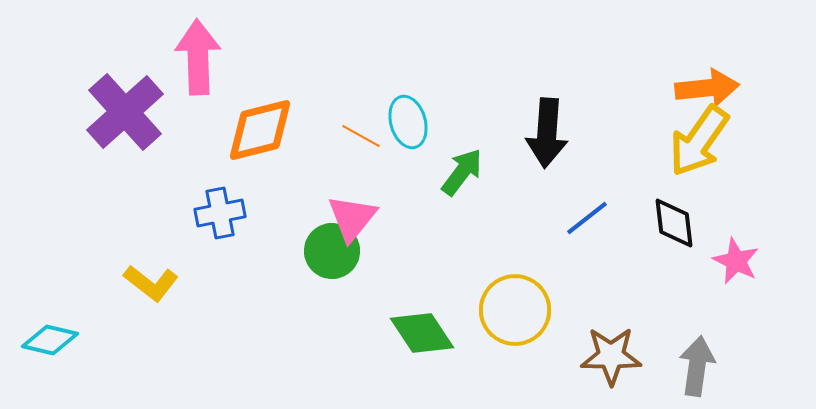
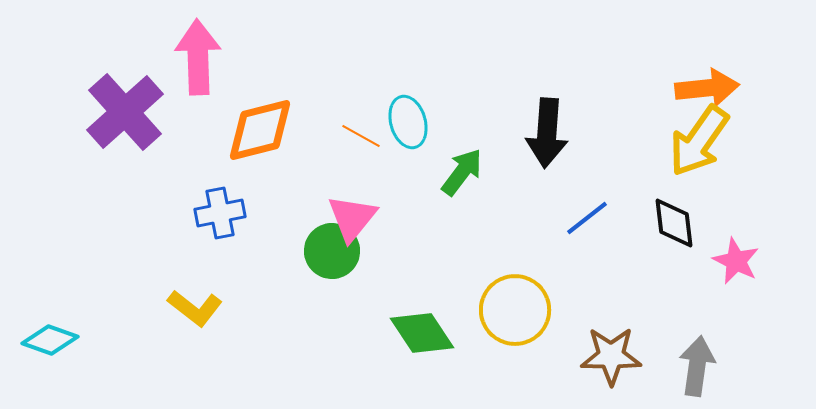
yellow L-shape: moved 44 px right, 25 px down
cyan diamond: rotated 6 degrees clockwise
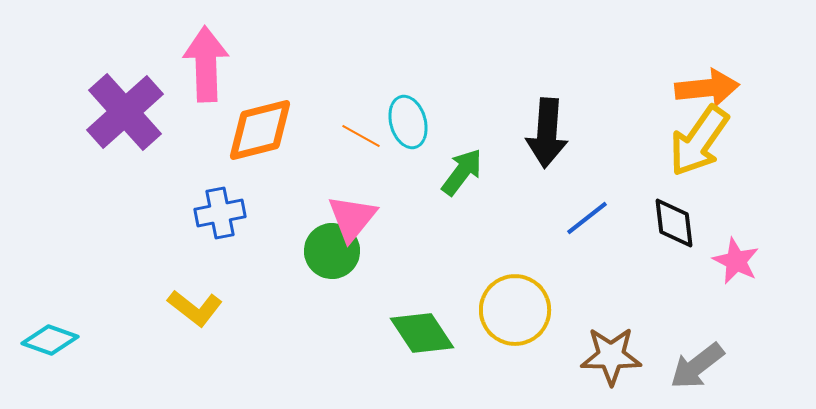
pink arrow: moved 8 px right, 7 px down
gray arrow: rotated 136 degrees counterclockwise
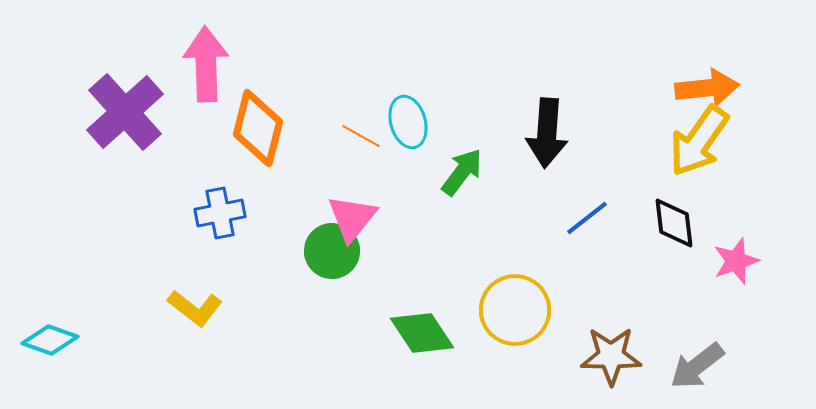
orange diamond: moved 2 px left, 2 px up; rotated 62 degrees counterclockwise
pink star: rotated 27 degrees clockwise
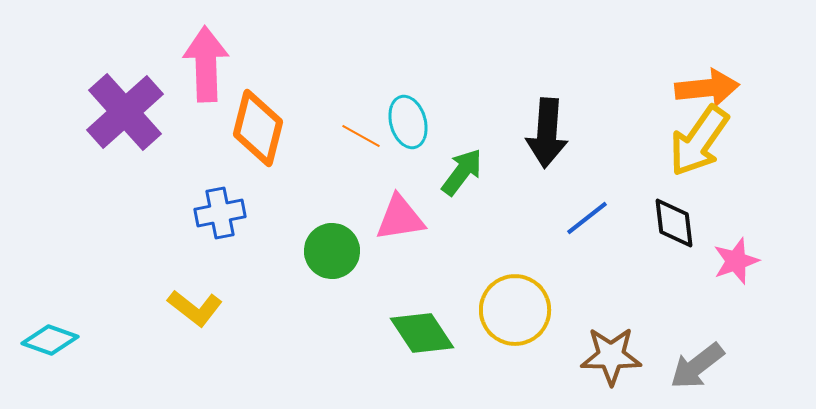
pink triangle: moved 48 px right; rotated 42 degrees clockwise
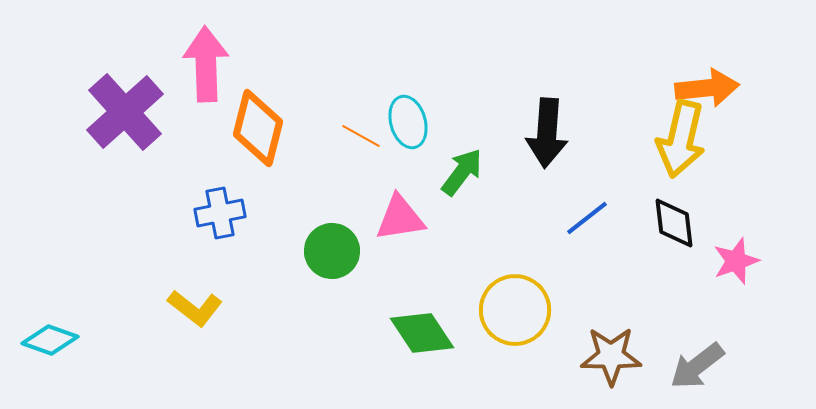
yellow arrow: moved 18 px left, 2 px up; rotated 22 degrees counterclockwise
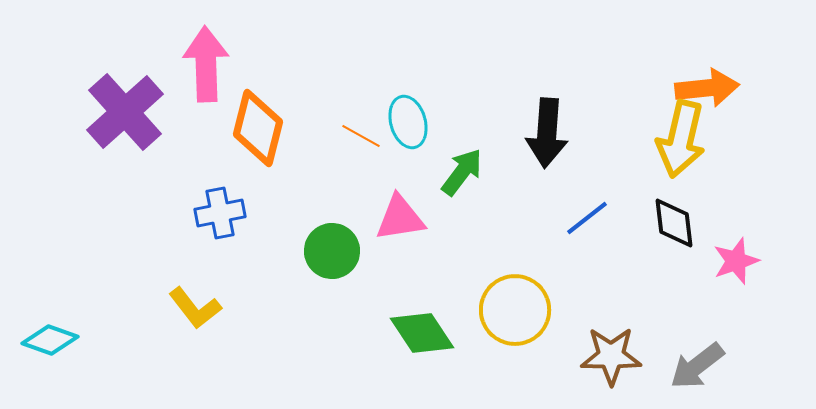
yellow L-shape: rotated 14 degrees clockwise
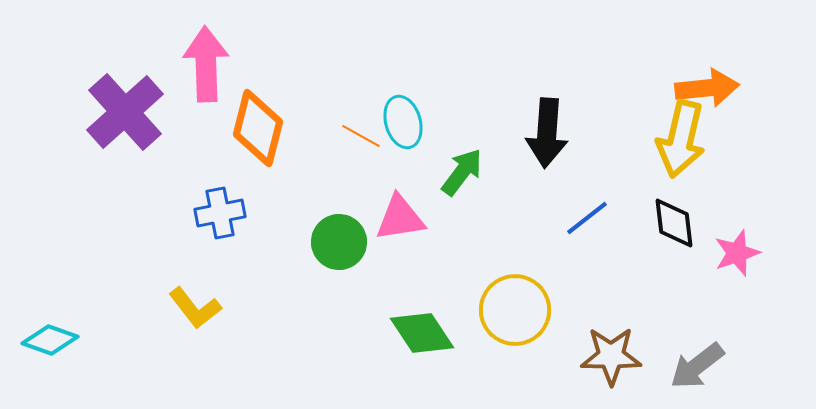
cyan ellipse: moved 5 px left
green circle: moved 7 px right, 9 px up
pink star: moved 1 px right, 8 px up
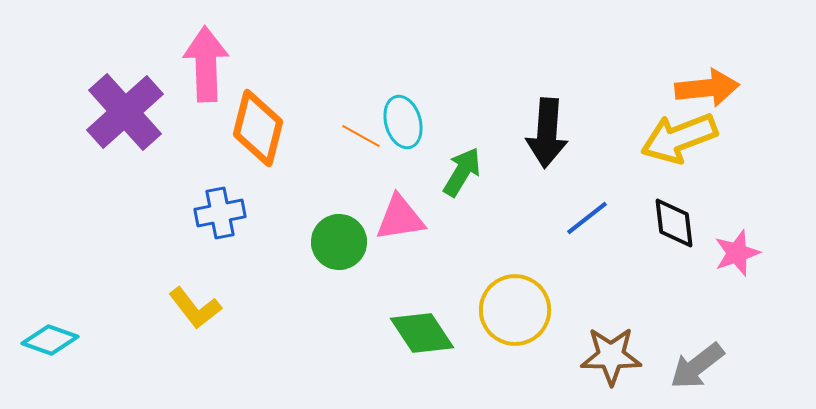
yellow arrow: moved 2 px left, 1 px up; rotated 56 degrees clockwise
green arrow: rotated 6 degrees counterclockwise
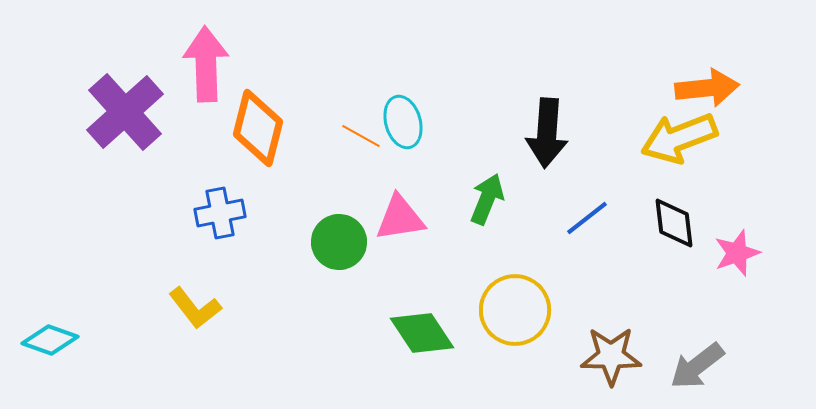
green arrow: moved 25 px right, 27 px down; rotated 9 degrees counterclockwise
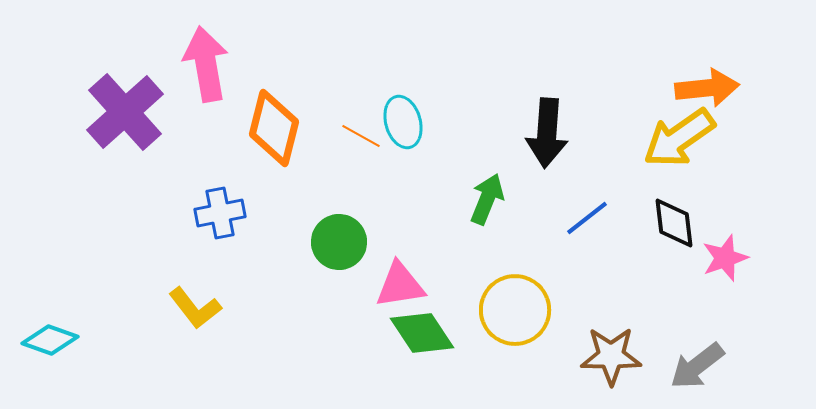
pink arrow: rotated 8 degrees counterclockwise
orange diamond: moved 16 px right
yellow arrow: rotated 14 degrees counterclockwise
pink triangle: moved 67 px down
pink star: moved 12 px left, 5 px down
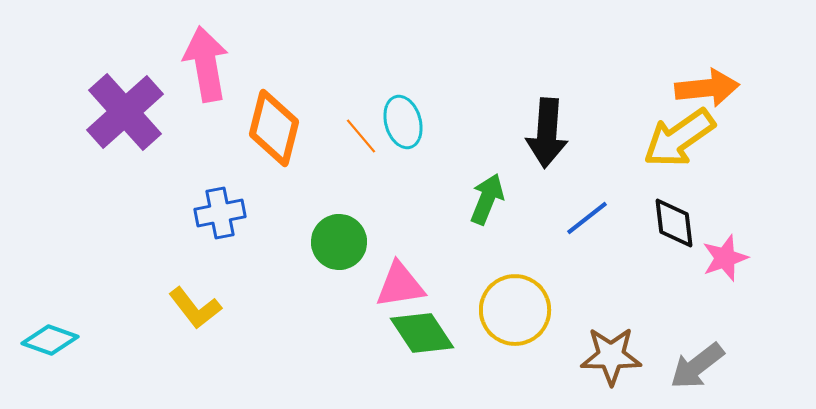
orange line: rotated 21 degrees clockwise
